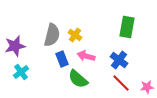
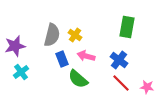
pink star: rotated 16 degrees clockwise
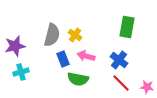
blue rectangle: moved 1 px right
cyan cross: rotated 21 degrees clockwise
green semicircle: rotated 30 degrees counterclockwise
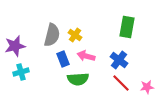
green semicircle: rotated 15 degrees counterclockwise
pink star: rotated 16 degrees counterclockwise
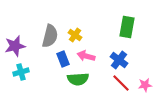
gray semicircle: moved 2 px left, 1 px down
pink star: moved 2 px left, 2 px up
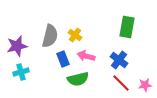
purple star: moved 2 px right
green semicircle: rotated 10 degrees counterclockwise
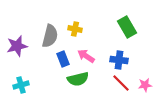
green rectangle: rotated 40 degrees counterclockwise
yellow cross: moved 6 px up; rotated 24 degrees counterclockwise
pink arrow: rotated 18 degrees clockwise
blue cross: rotated 30 degrees counterclockwise
cyan cross: moved 13 px down
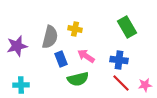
gray semicircle: moved 1 px down
blue rectangle: moved 2 px left
cyan cross: rotated 14 degrees clockwise
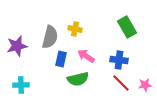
blue rectangle: rotated 35 degrees clockwise
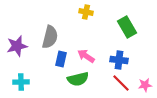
yellow cross: moved 11 px right, 17 px up
cyan cross: moved 3 px up
